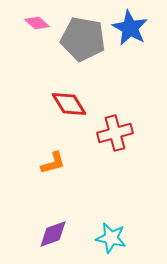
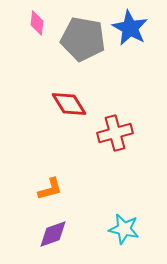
pink diamond: rotated 55 degrees clockwise
orange L-shape: moved 3 px left, 26 px down
cyan star: moved 13 px right, 9 px up
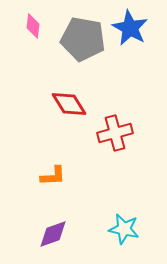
pink diamond: moved 4 px left, 3 px down
orange L-shape: moved 3 px right, 13 px up; rotated 12 degrees clockwise
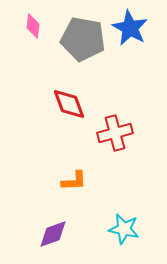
red diamond: rotated 12 degrees clockwise
orange L-shape: moved 21 px right, 5 px down
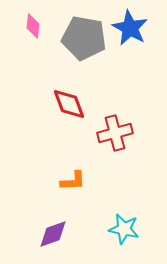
gray pentagon: moved 1 px right, 1 px up
orange L-shape: moved 1 px left
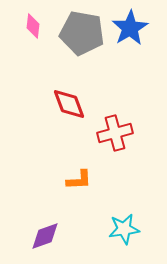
blue star: rotated 12 degrees clockwise
gray pentagon: moved 2 px left, 5 px up
orange L-shape: moved 6 px right, 1 px up
cyan star: rotated 20 degrees counterclockwise
purple diamond: moved 8 px left, 2 px down
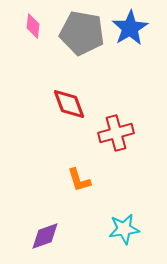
red cross: moved 1 px right
orange L-shape: rotated 76 degrees clockwise
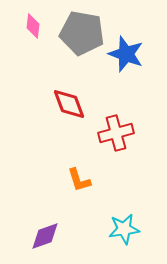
blue star: moved 4 px left, 26 px down; rotated 21 degrees counterclockwise
